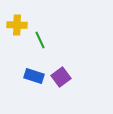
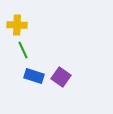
green line: moved 17 px left, 10 px down
purple square: rotated 18 degrees counterclockwise
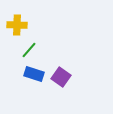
green line: moved 6 px right; rotated 66 degrees clockwise
blue rectangle: moved 2 px up
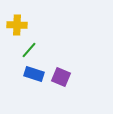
purple square: rotated 12 degrees counterclockwise
